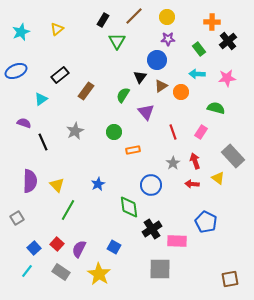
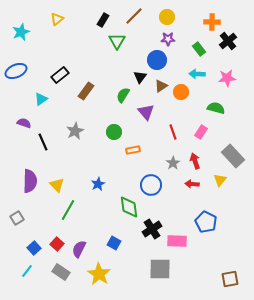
yellow triangle at (57, 29): moved 10 px up
yellow triangle at (218, 178): moved 2 px right, 2 px down; rotated 32 degrees clockwise
blue square at (114, 247): moved 4 px up
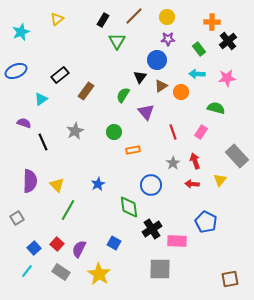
gray rectangle at (233, 156): moved 4 px right
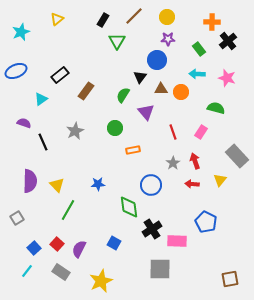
pink star at (227, 78): rotated 24 degrees clockwise
brown triangle at (161, 86): moved 3 px down; rotated 32 degrees clockwise
green circle at (114, 132): moved 1 px right, 4 px up
blue star at (98, 184): rotated 24 degrees clockwise
yellow star at (99, 274): moved 2 px right, 7 px down; rotated 15 degrees clockwise
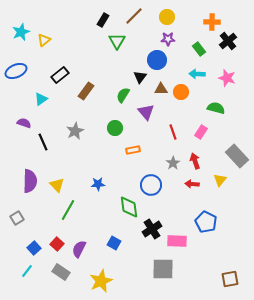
yellow triangle at (57, 19): moved 13 px left, 21 px down
gray square at (160, 269): moved 3 px right
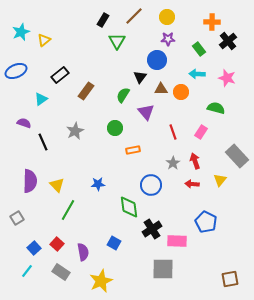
purple semicircle at (79, 249): moved 4 px right, 3 px down; rotated 144 degrees clockwise
